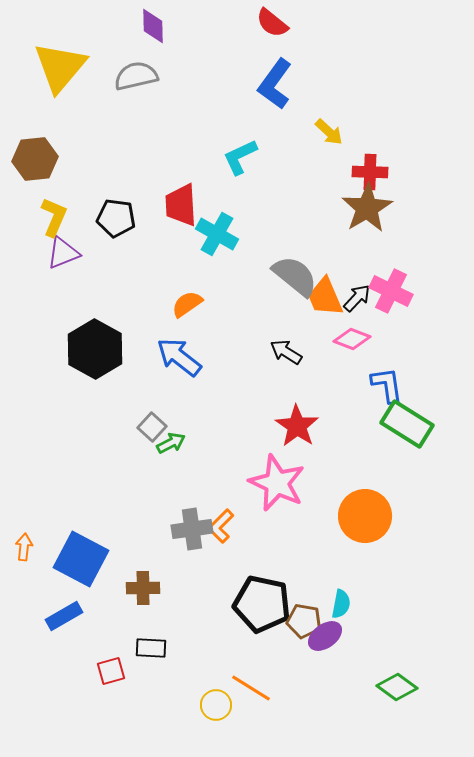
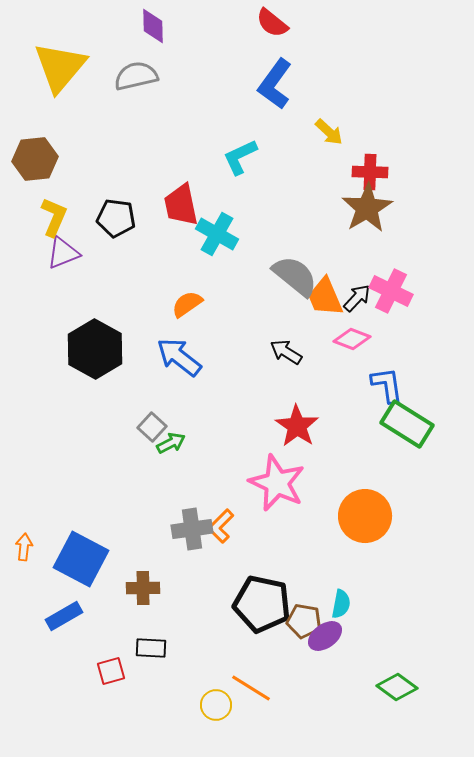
red trapezoid at (181, 205): rotated 9 degrees counterclockwise
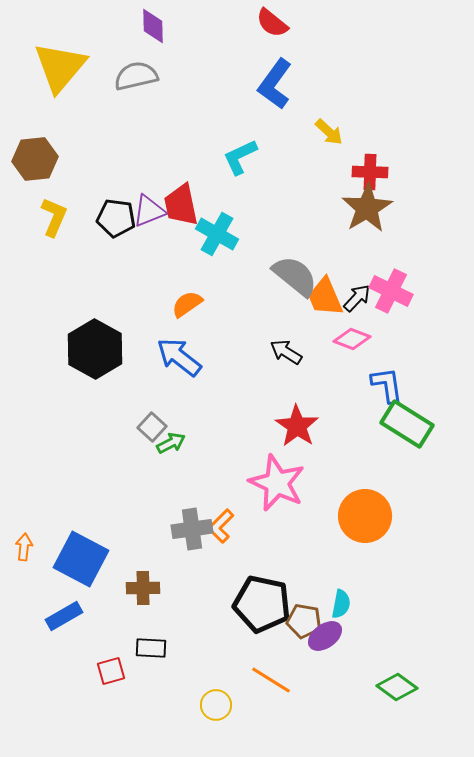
purple triangle at (63, 253): moved 86 px right, 42 px up
orange line at (251, 688): moved 20 px right, 8 px up
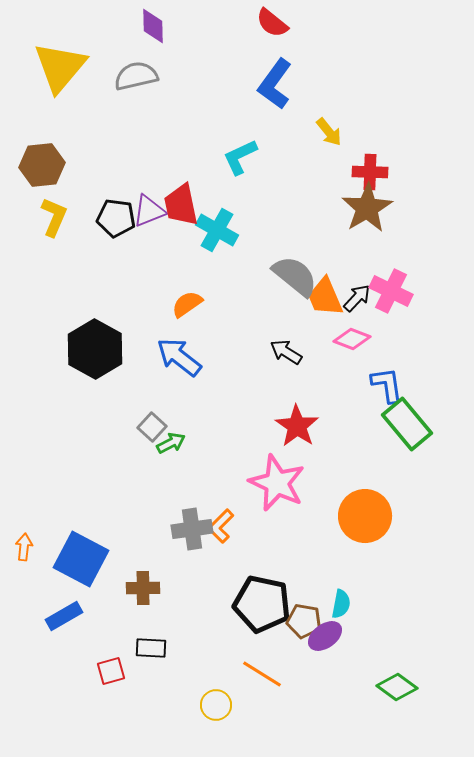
yellow arrow at (329, 132): rotated 8 degrees clockwise
brown hexagon at (35, 159): moved 7 px right, 6 px down
cyan cross at (217, 234): moved 4 px up
green rectangle at (407, 424): rotated 18 degrees clockwise
orange line at (271, 680): moved 9 px left, 6 px up
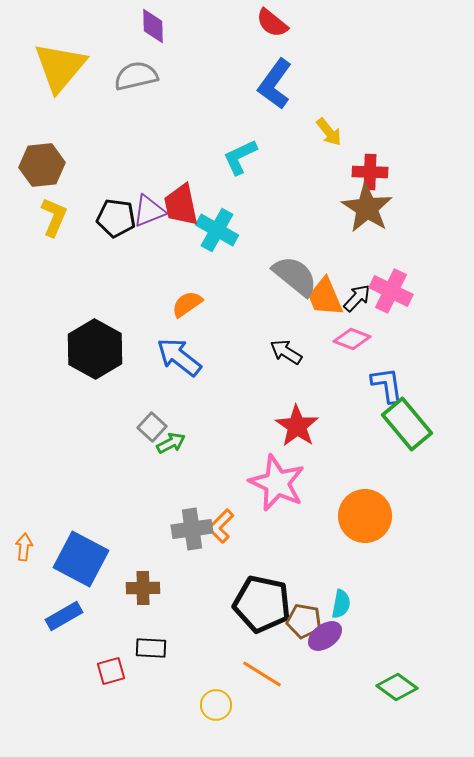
brown star at (367, 208): rotated 9 degrees counterclockwise
